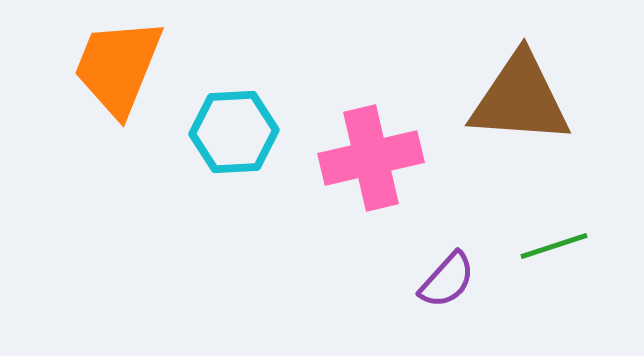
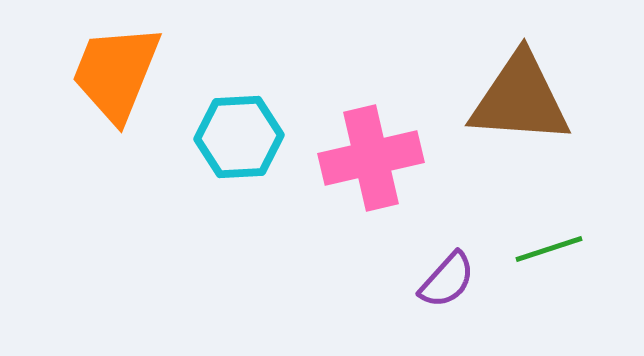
orange trapezoid: moved 2 px left, 6 px down
cyan hexagon: moved 5 px right, 5 px down
green line: moved 5 px left, 3 px down
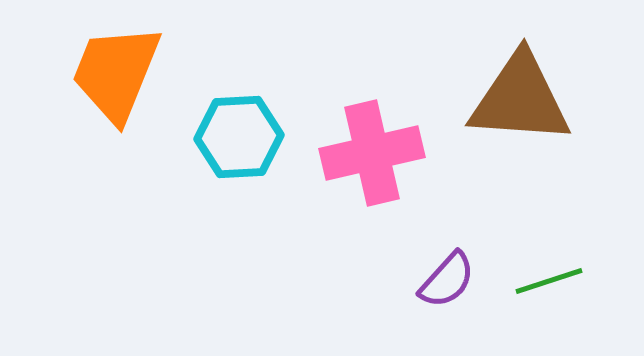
pink cross: moved 1 px right, 5 px up
green line: moved 32 px down
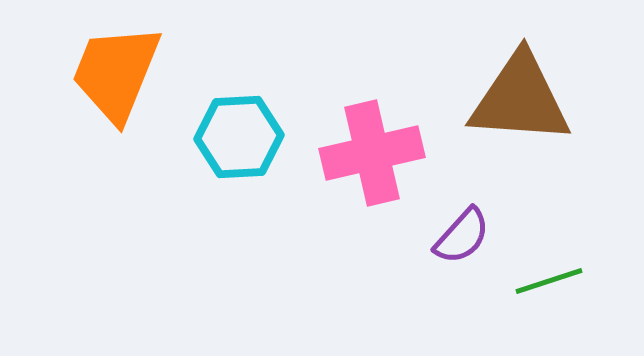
purple semicircle: moved 15 px right, 44 px up
